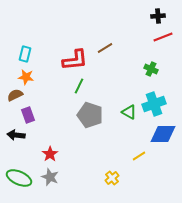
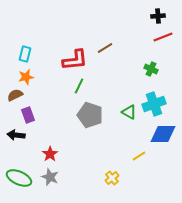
orange star: rotated 21 degrees counterclockwise
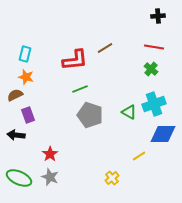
red line: moved 9 px left, 10 px down; rotated 30 degrees clockwise
green cross: rotated 16 degrees clockwise
orange star: rotated 28 degrees clockwise
green line: moved 1 px right, 3 px down; rotated 42 degrees clockwise
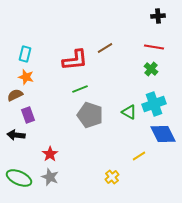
blue diamond: rotated 64 degrees clockwise
yellow cross: moved 1 px up
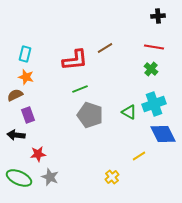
red star: moved 12 px left; rotated 28 degrees clockwise
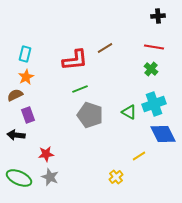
orange star: rotated 28 degrees clockwise
red star: moved 8 px right
yellow cross: moved 4 px right
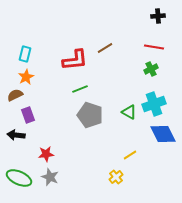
green cross: rotated 24 degrees clockwise
yellow line: moved 9 px left, 1 px up
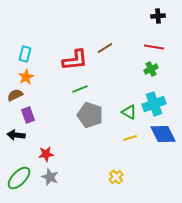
yellow line: moved 17 px up; rotated 16 degrees clockwise
green ellipse: rotated 70 degrees counterclockwise
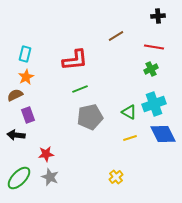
brown line: moved 11 px right, 12 px up
gray pentagon: moved 2 px down; rotated 30 degrees counterclockwise
